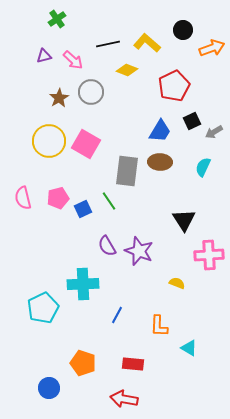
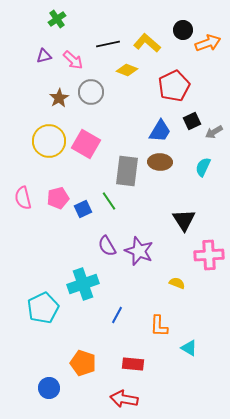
orange arrow: moved 4 px left, 5 px up
cyan cross: rotated 16 degrees counterclockwise
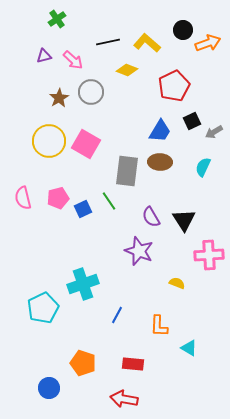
black line: moved 2 px up
purple semicircle: moved 44 px right, 29 px up
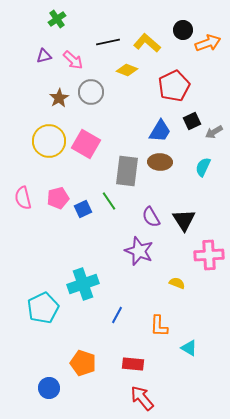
red arrow: moved 18 px right, 1 px up; rotated 40 degrees clockwise
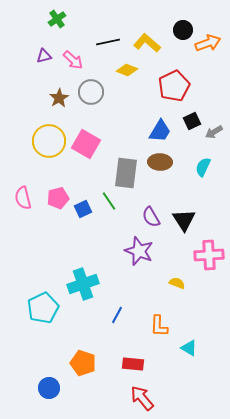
gray rectangle: moved 1 px left, 2 px down
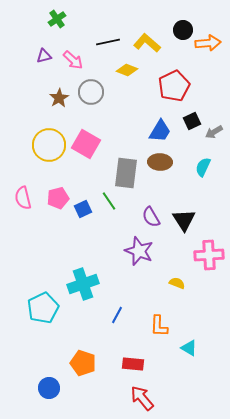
orange arrow: rotated 15 degrees clockwise
yellow circle: moved 4 px down
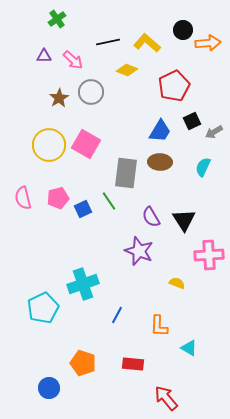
purple triangle: rotated 14 degrees clockwise
red arrow: moved 24 px right
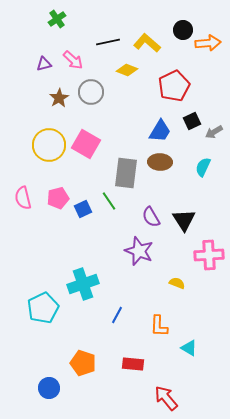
purple triangle: moved 8 px down; rotated 14 degrees counterclockwise
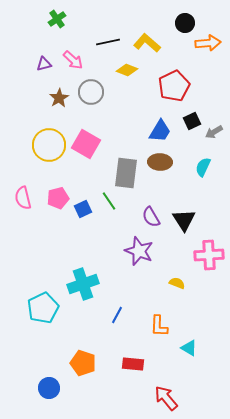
black circle: moved 2 px right, 7 px up
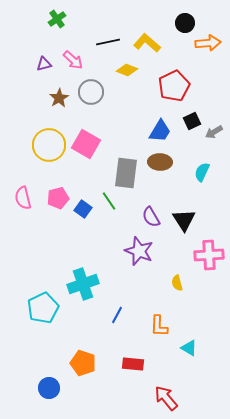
cyan semicircle: moved 1 px left, 5 px down
blue square: rotated 30 degrees counterclockwise
yellow semicircle: rotated 126 degrees counterclockwise
